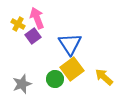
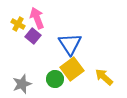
purple square: rotated 14 degrees counterclockwise
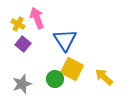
purple square: moved 10 px left, 8 px down
blue triangle: moved 5 px left, 4 px up
yellow square: rotated 25 degrees counterclockwise
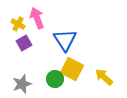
purple square: moved 1 px right, 1 px up; rotated 21 degrees clockwise
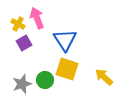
yellow square: moved 5 px left; rotated 10 degrees counterclockwise
green circle: moved 10 px left, 1 px down
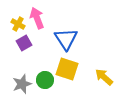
blue triangle: moved 1 px right, 1 px up
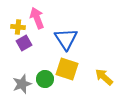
yellow cross: moved 3 px down; rotated 24 degrees counterclockwise
green circle: moved 1 px up
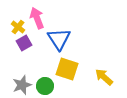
yellow cross: rotated 32 degrees clockwise
blue triangle: moved 7 px left
green circle: moved 7 px down
gray star: moved 1 px down
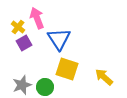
green circle: moved 1 px down
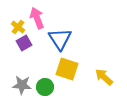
blue triangle: moved 1 px right
gray star: rotated 24 degrees clockwise
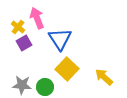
yellow square: rotated 25 degrees clockwise
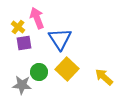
purple square: rotated 21 degrees clockwise
green circle: moved 6 px left, 15 px up
